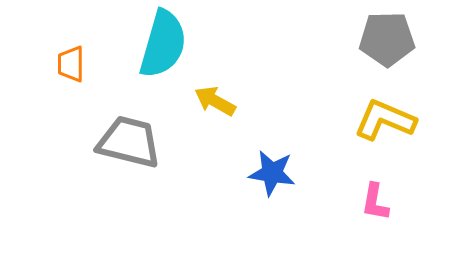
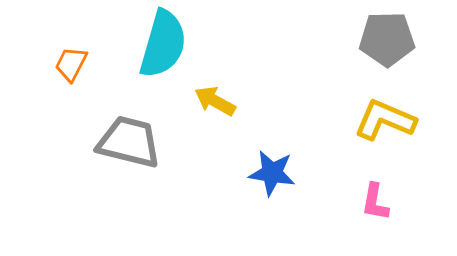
orange trapezoid: rotated 27 degrees clockwise
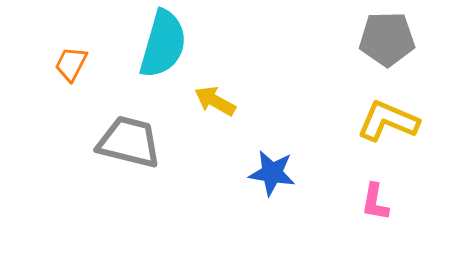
yellow L-shape: moved 3 px right, 1 px down
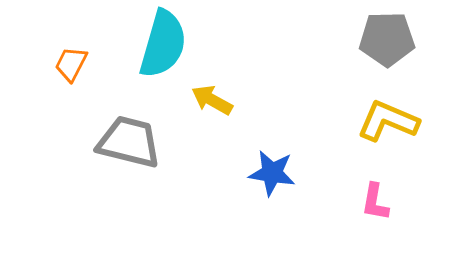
yellow arrow: moved 3 px left, 1 px up
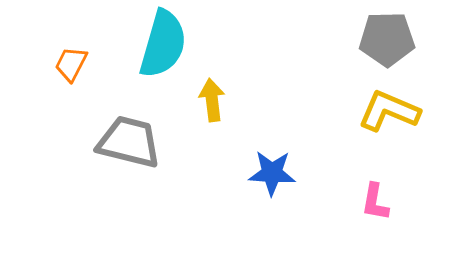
yellow arrow: rotated 54 degrees clockwise
yellow L-shape: moved 1 px right, 10 px up
blue star: rotated 6 degrees counterclockwise
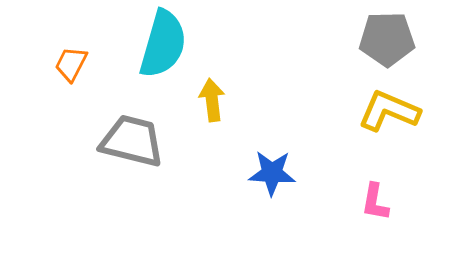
gray trapezoid: moved 3 px right, 1 px up
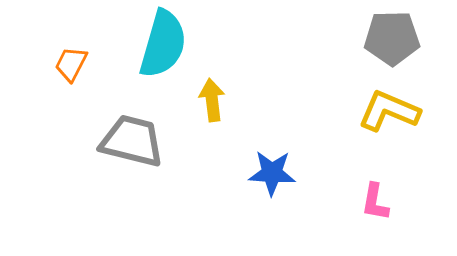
gray pentagon: moved 5 px right, 1 px up
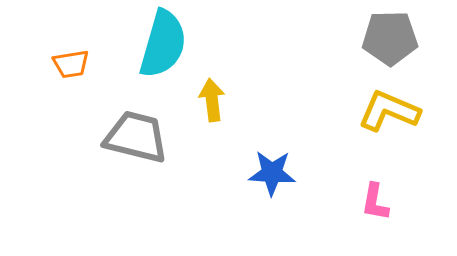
gray pentagon: moved 2 px left
orange trapezoid: rotated 126 degrees counterclockwise
gray trapezoid: moved 4 px right, 4 px up
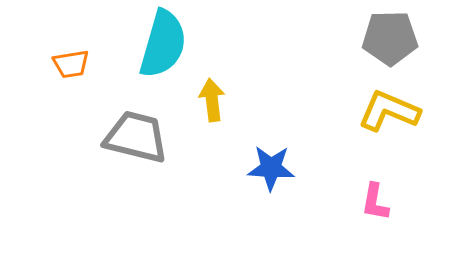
blue star: moved 1 px left, 5 px up
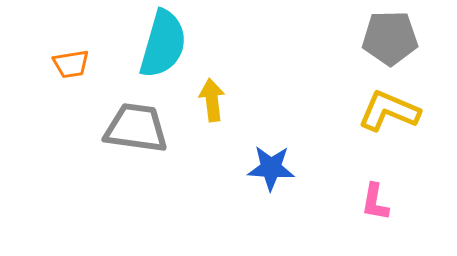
gray trapezoid: moved 9 px up; rotated 6 degrees counterclockwise
